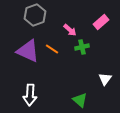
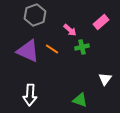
green triangle: rotated 21 degrees counterclockwise
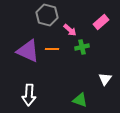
gray hexagon: moved 12 px right; rotated 25 degrees counterclockwise
orange line: rotated 32 degrees counterclockwise
white arrow: moved 1 px left
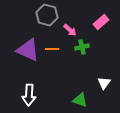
purple triangle: moved 1 px up
white triangle: moved 1 px left, 4 px down
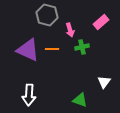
pink arrow: rotated 32 degrees clockwise
white triangle: moved 1 px up
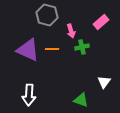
pink arrow: moved 1 px right, 1 px down
green triangle: moved 1 px right
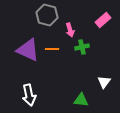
pink rectangle: moved 2 px right, 2 px up
pink arrow: moved 1 px left, 1 px up
white arrow: rotated 15 degrees counterclockwise
green triangle: rotated 14 degrees counterclockwise
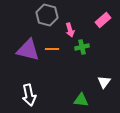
purple triangle: rotated 10 degrees counterclockwise
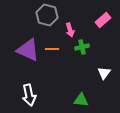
purple triangle: rotated 10 degrees clockwise
white triangle: moved 9 px up
